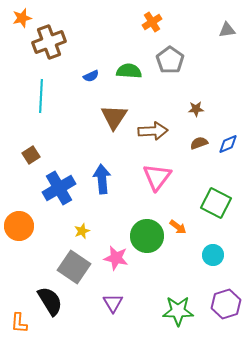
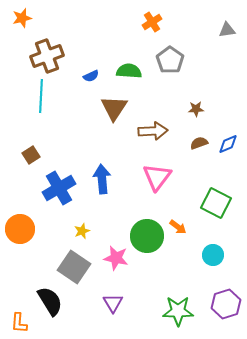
brown cross: moved 2 px left, 14 px down
brown triangle: moved 9 px up
orange circle: moved 1 px right, 3 px down
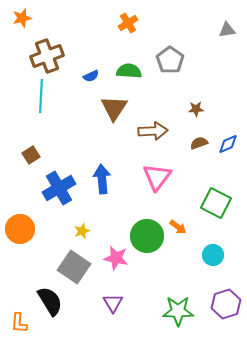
orange cross: moved 24 px left, 1 px down
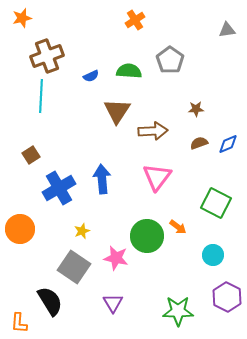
orange cross: moved 7 px right, 3 px up
brown triangle: moved 3 px right, 3 px down
purple hexagon: moved 1 px right, 7 px up; rotated 16 degrees counterclockwise
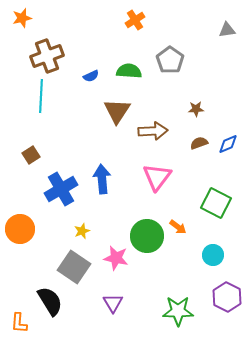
blue cross: moved 2 px right, 1 px down
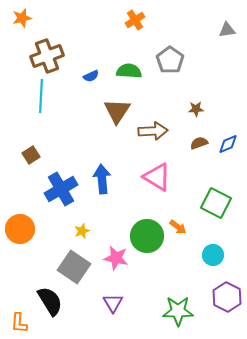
pink triangle: rotated 36 degrees counterclockwise
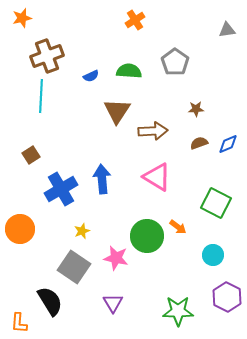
gray pentagon: moved 5 px right, 2 px down
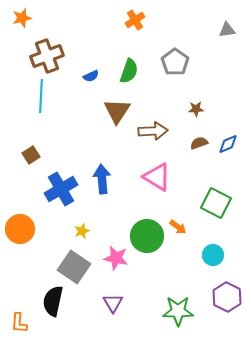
green semicircle: rotated 105 degrees clockwise
black semicircle: moved 3 px right; rotated 136 degrees counterclockwise
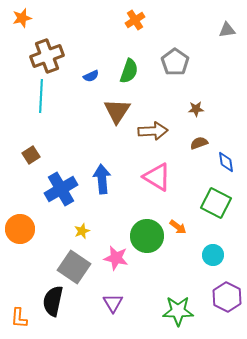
blue diamond: moved 2 px left, 18 px down; rotated 75 degrees counterclockwise
orange L-shape: moved 5 px up
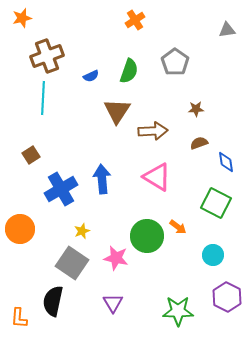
cyan line: moved 2 px right, 2 px down
gray square: moved 2 px left, 4 px up
